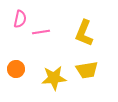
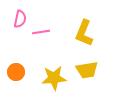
orange circle: moved 3 px down
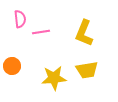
pink semicircle: rotated 18 degrees counterclockwise
orange circle: moved 4 px left, 6 px up
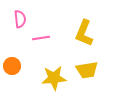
pink line: moved 6 px down
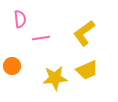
yellow L-shape: rotated 32 degrees clockwise
yellow trapezoid: rotated 15 degrees counterclockwise
yellow star: moved 1 px right
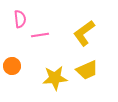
pink line: moved 1 px left, 3 px up
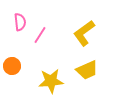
pink semicircle: moved 3 px down
pink line: rotated 48 degrees counterclockwise
yellow star: moved 4 px left, 3 px down
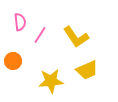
yellow L-shape: moved 8 px left, 4 px down; rotated 88 degrees counterclockwise
orange circle: moved 1 px right, 5 px up
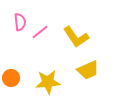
pink line: moved 3 px up; rotated 18 degrees clockwise
orange circle: moved 2 px left, 17 px down
yellow trapezoid: moved 1 px right
yellow star: moved 3 px left, 1 px down
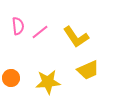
pink semicircle: moved 2 px left, 4 px down
